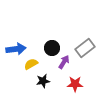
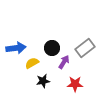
blue arrow: moved 1 px up
yellow semicircle: moved 1 px right, 1 px up
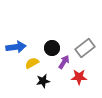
blue arrow: moved 1 px up
red star: moved 4 px right, 7 px up
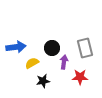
gray rectangle: rotated 66 degrees counterclockwise
purple arrow: rotated 24 degrees counterclockwise
red star: moved 1 px right
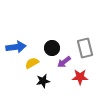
purple arrow: rotated 136 degrees counterclockwise
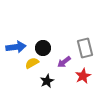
black circle: moved 9 px left
red star: moved 3 px right, 1 px up; rotated 28 degrees counterclockwise
black star: moved 4 px right; rotated 16 degrees counterclockwise
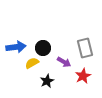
purple arrow: rotated 112 degrees counterclockwise
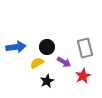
black circle: moved 4 px right, 1 px up
yellow semicircle: moved 5 px right
